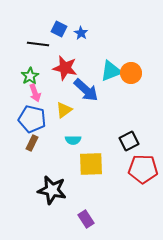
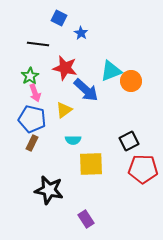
blue square: moved 11 px up
orange circle: moved 8 px down
black star: moved 3 px left
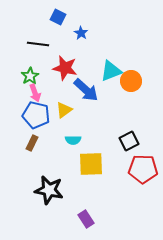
blue square: moved 1 px left, 1 px up
blue pentagon: moved 4 px right, 4 px up
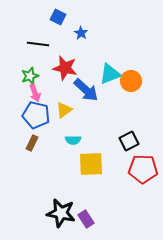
cyan triangle: moved 1 px left, 3 px down
green star: rotated 12 degrees clockwise
black star: moved 12 px right, 23 px down
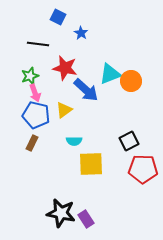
cyan semicircle: moved 1 px right, 1 px down
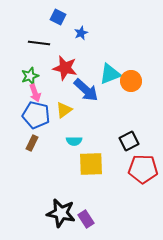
blue star: rotated 16 degrees clockwise
black line: moved 1 px right, 1 px up
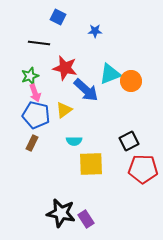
blue star: moved 14 px right, 2 px up; rotated 24 degrees clockwise
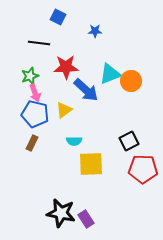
red star: moved 1 px right, 1 px up; rotated 15 degrees counterclockwise
blue pentagon: moved 1 px left, 1 px up
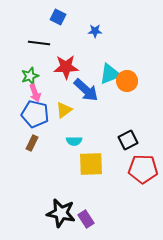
orange circle: moved 4 px left
black square: moved 1 px left, 1 px up
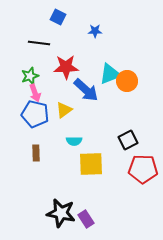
brown rectangle: moved 4 px right, 10 px down; rotated 28 degrees counterclockwise
